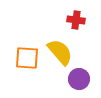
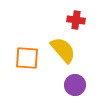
yellow semicircle: moved 3 px right, 2 px up
purple circle: moved 4 px left, 6 px down
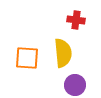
yellow semicircle: moved 3 px down; rotated 36 degrees clockwise
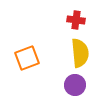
yellow semicircle: moved 17 px right
orange square: rotated 25 degrees counterclockwise
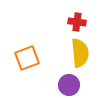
red cross: moved 1 px right, 2 px down
purple circle: moved 6 px left
